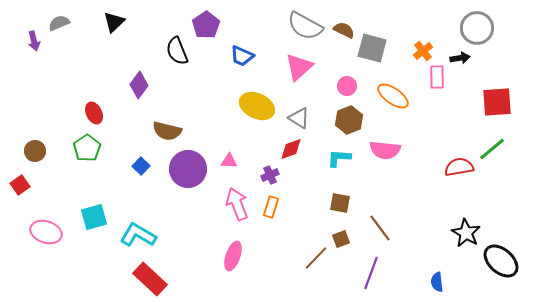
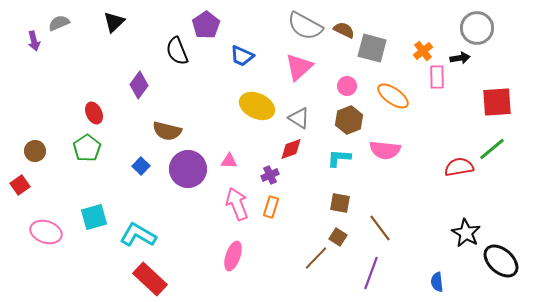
brown square at (341, 239): moved 3 px left, 2 px up; rotated 36 degrees counterclockwise
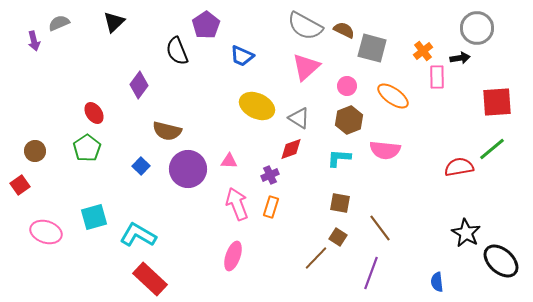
pink triangle at (299, 67): moved 7 px right
red ellipse at (94, 113): rotated 10 degrees counterclockwise
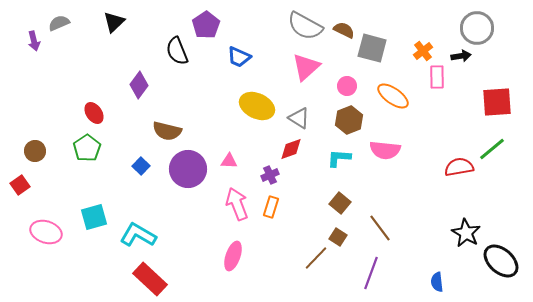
blue trapezoid at (242, 56): moved 3 px left, 1 px down
black arrow at (460, 58): moved 1 px right, 2 px up
brown square at (340, 203): rotated 30 degrees clockwise
